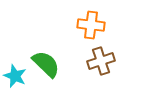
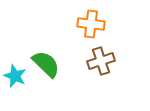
orange cross: moved 1 px up
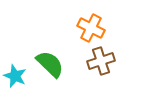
orange cross: moved 4 px down; rotated 20 degrees clockwise
green semicircle: moved 4 px right
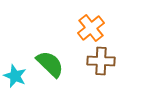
orange cross: rotated 24 degrees clockwise
brown cross: rotated 20 degrees clockwise
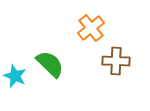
brown cross: moved 15 px right
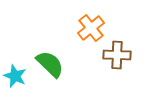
brown cross: moved 1 px right, 6 px up
